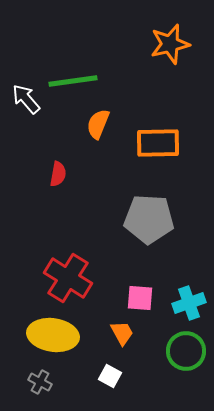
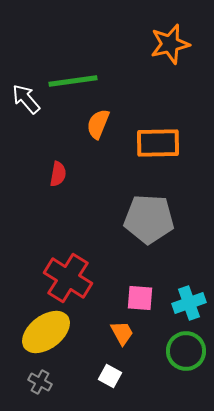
yellow ellipse: moved 7 px left, 3 px up; rotated 45 degrees counterclockwise
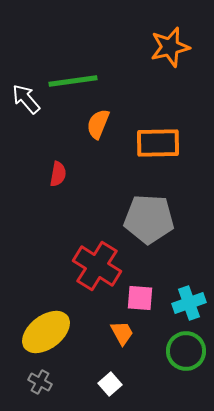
orange star: moved 3 px down
red cross: moved 29 px right, 12 px up
white square: moved 8 px down; rotated 20 degrees clockwise
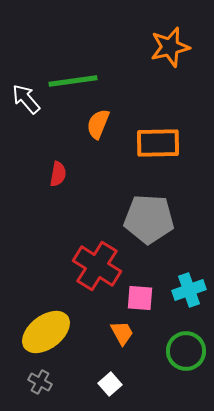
cyan cross: moved 13 px up
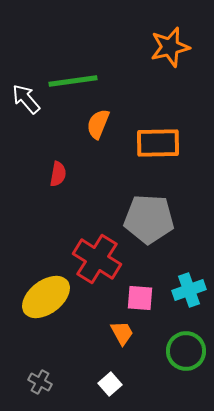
red cross: moved 7 px up
yellow ellipse: moved 35 px up
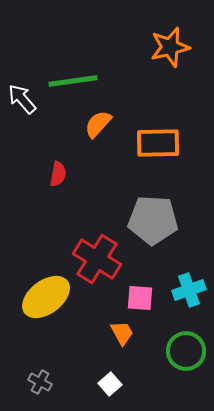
white arrow: moved 4 px left
orange semicircle: rotated 20 degrees clockwise
gray pentagon: moved 4 px right, 1 px down
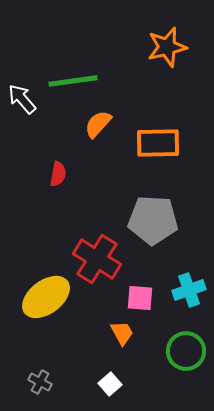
orange star: moved 3 px left
